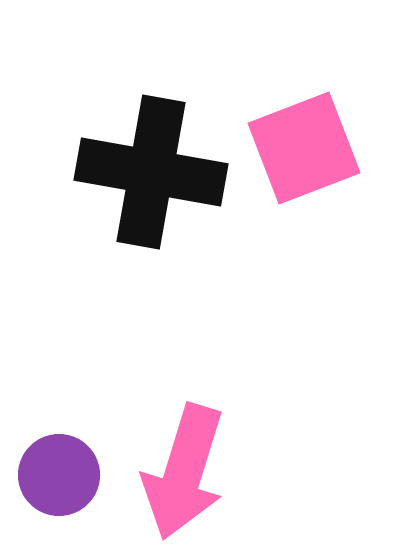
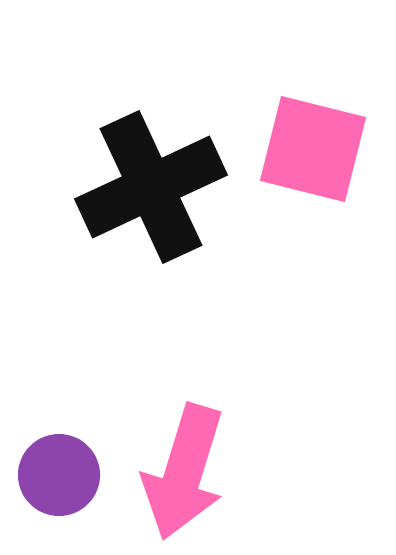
pink square: moved 9 px right, 1 px down; rotated 35 degrees clockwise
black cross: moved 15 px down; rotated 35 degrees counterclockwise
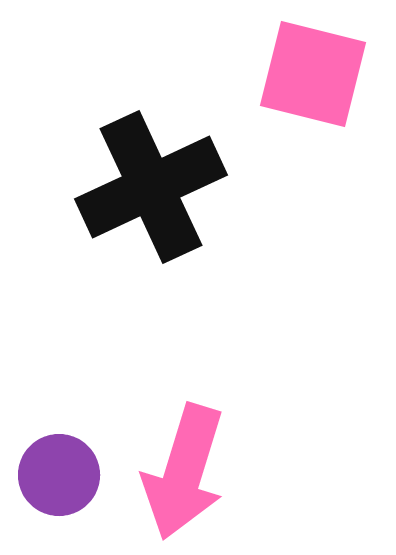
pink square: moved 75 px up
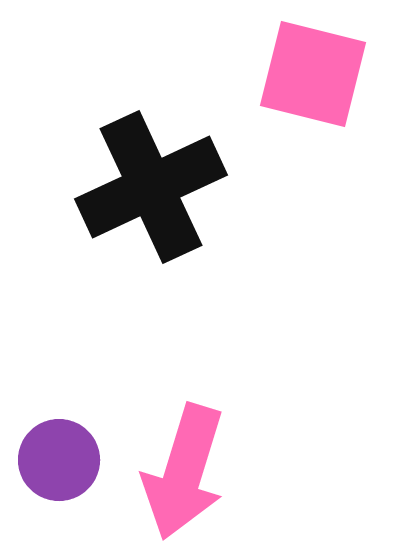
purple circle: moved 15 px up
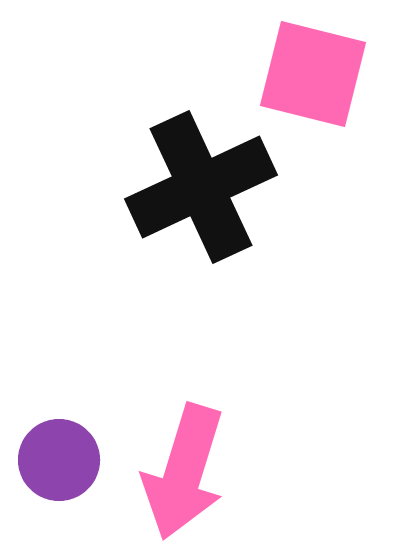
black cross: moved 50 px right
